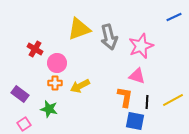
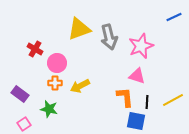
orange L-shape: rotated 15 degrees counterclockwise
blue square: moved 1 px right
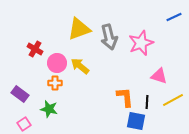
pink star: moved 3 px up
pink triangle: moved 22 px right
yellow arrow: moved 20 px up; rotated 66 degrees clockwise
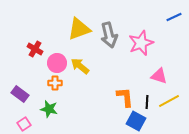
gray arrow: moved 2 px up
yellow line: moved 4 px left, 1 px down
blue square: rotated 18 degrees clockwise
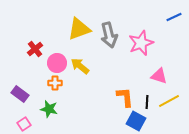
red cross: rotated 21 degrees clockwise
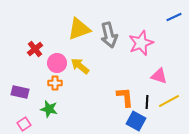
purple rectangle: moved 2 px up; rotated 24 degrees counterclockwise
